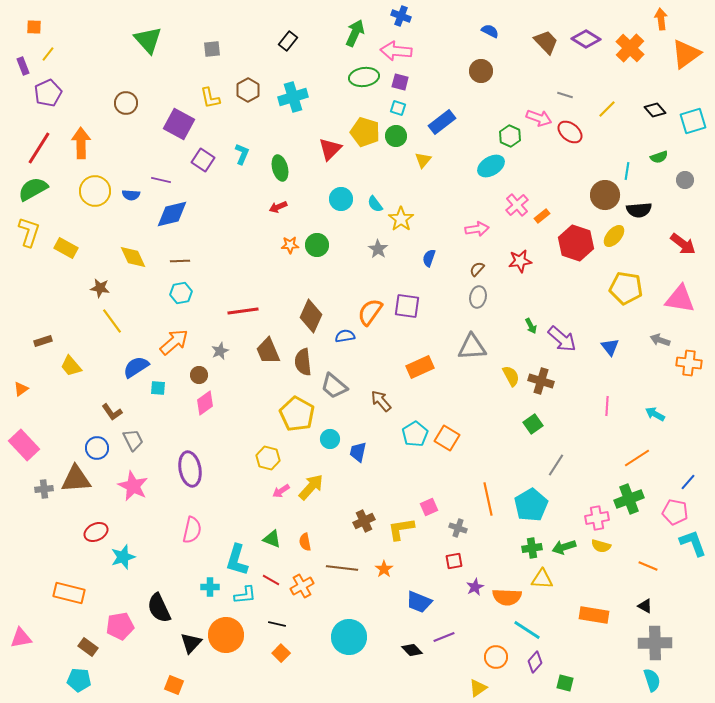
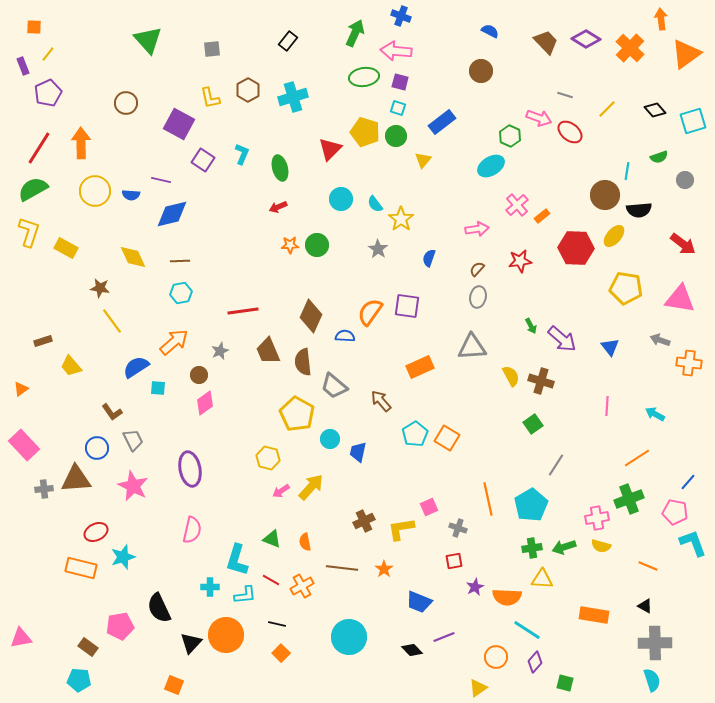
red hexagon at (576, 243): moved 5 px down; rotated 16 degrees counterclockwise
blue semicircle at (345, 336): rotated 12 degrees clockwise
orange rectangle at (69, 593): moved 12 px right, 25 px up
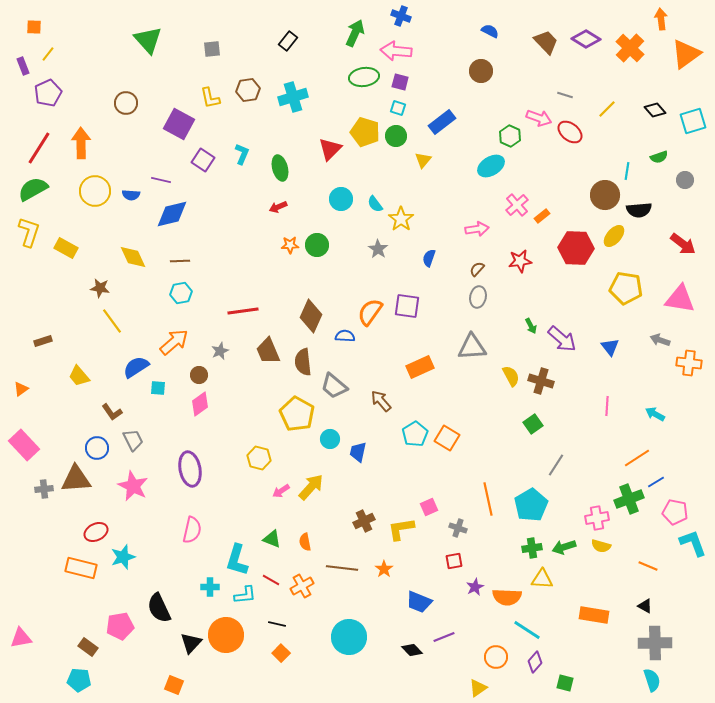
brown hexagon at (248, 90): rotated 20 degrees clockwise
yellow trapezoid at (71, 366): moved 8 px right, 10 px down
pink diamond at (205, 403): moved 5 px left, 1 px down
yellow hexagon at (268, 458): moved 9 px left
blue line at (688, 482): moved 32 px left; rotated 18 degrees clockwise
